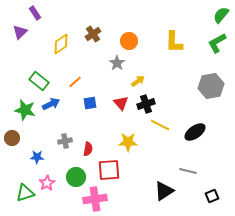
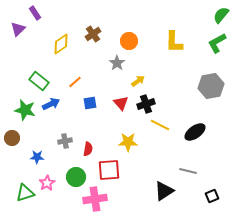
purple triangle: moved 2 px left, 3 px up
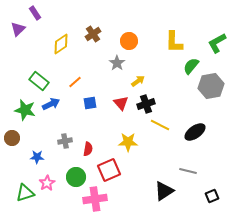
green semicircle: moved 30 px left, 51 px down
red square: rotated 20 degrees counterclockwise
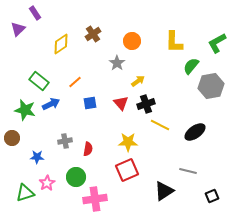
orange circle: moved 3 px right
red square: moved 18 px right
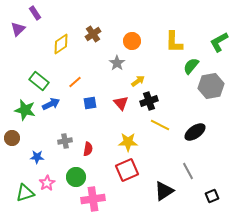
green L-shape: moved 2 px right, 1 px up
black cross: moved 3 px right, 3 px up
gray line: rotated 48 degrees clockwise
pink cross: moved 2 px left
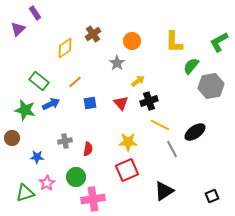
yellow diamond: moved 4 px right, 4 px down
gray line: moved 16 px left, 22 px up
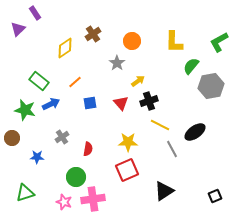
gray cross: moved 3 px left, 4 px up; rotated 24 degrees counterclockwise
pink star: moved 17 px right, 19 px down; rotated 21 degrees counterclockwise
black square: moved 3 px right
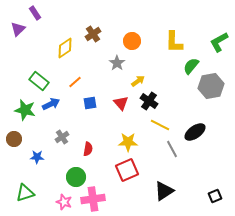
black cross: rotated 36 degrees counterclockwise
brown circle: moved 2 px right, 1 px down
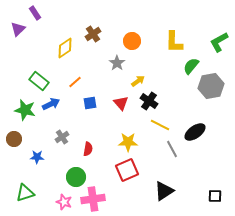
black square: rotated 24 degrees clockwise
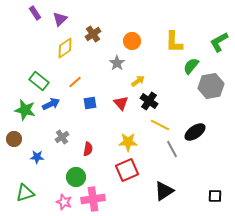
purple triangle: moved 42 px right, 10 px up
